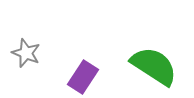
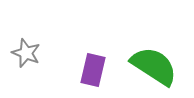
purple rectangle: moved 10 px right, 7 px up; rotated 20 degrees counterclockwise
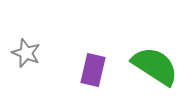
green semicircle: moved 1 px right
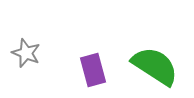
purple rectangle: rotated 28 degrees counterclockwise
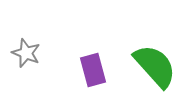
green semicircle: rotated 15 degrees clockwise
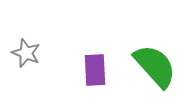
purple rectangle: moved 2 px right; rotated 12 degrees clockwise
